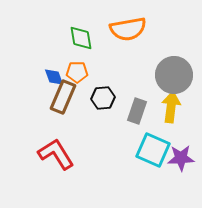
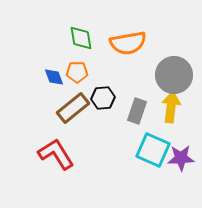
orange semicircle: moved 14 px down
brown rectangle: moved 10 px right, 11 px down; rotated 28 degrees clockwise
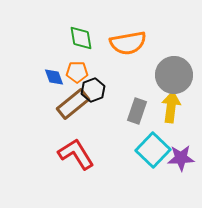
black hexagon: moved 10 px left, 8 px up; rotated 15 degrees counterclockwise
brown rectangle: moved 4 px up
cyan square: rotated 20 degrees clockwise
red L-shape: moved 20 px right
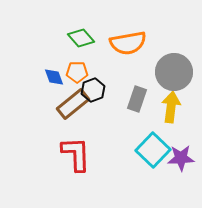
green diamond: rotated 32 degrees counterclockwise
gray circle: moved 3 px up
gray rectangle: moved 12 px up
red L-shape: rotated 30 degrees clockwise
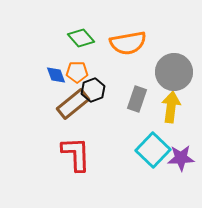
blue diamond: moved 2 px right, 2 px up
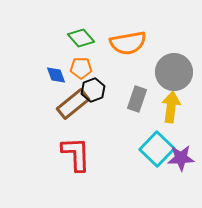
orange pentagon: moved 4 px right, 4 px up
cyan square: moved 4 px right, 1 px up
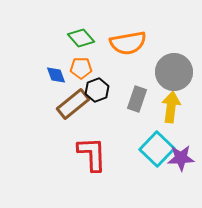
black hexagon: moved 4 px right
red L-shape: moved 16 px right
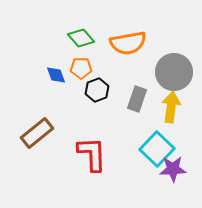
brown rectangle: moved 36 px left, 29 px down
purple star: moved 8 px left, 11 px down
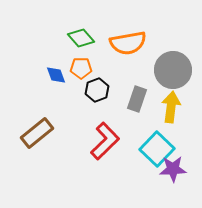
gray circle: moved 1 px left, 2 px up
red L-shape: moved 13 px right, 13 px up; rotated 48 degrees clockwise
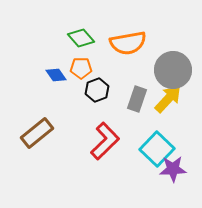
blue diamond: rotated 15 degrees counterclockwise
yellow arrow: moved 3 px left, 8 px up; rotated 36 degrees clockwise
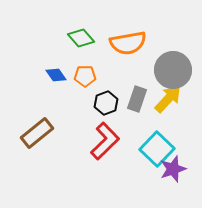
orange pentagon: moved 4 px right, 8 px down
black hexagon: moved 9 px right, 13 px down
purple star: rotated 16 degrees counterclockwise
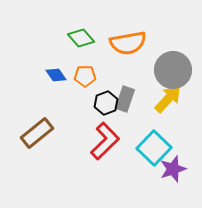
gray rectangle: moved 12 px left
cyan square: moved 3 px left, 1 px up
